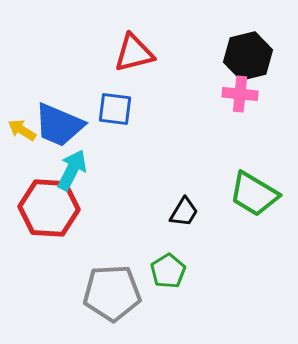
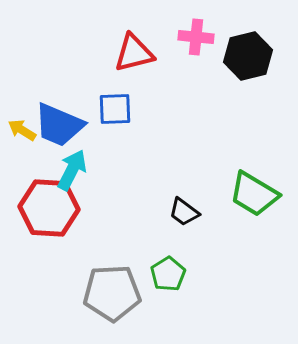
pink cross: moved 44 px left, 57 px up
blue square: rotated 9 degrees counterclockwise
black trapezoid: rotated 96 degrees clockwise
green pentagon: moved 3 px down
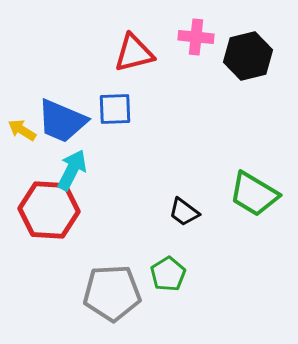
blue trapezoid: moved 3 px right, 4 px up
red hexagon: moved 2 px down
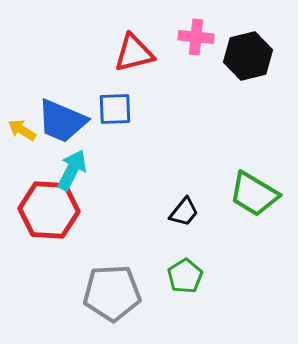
black trapezoid: rotated 88 degrees counterclockwise
green pentagon: moved 17 px right, 2 px down
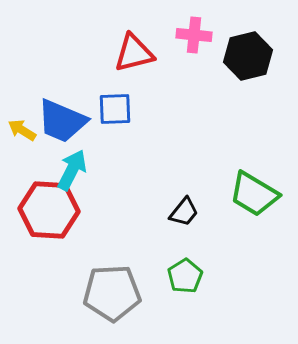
pink cross: moved 2 px left, 2 px up
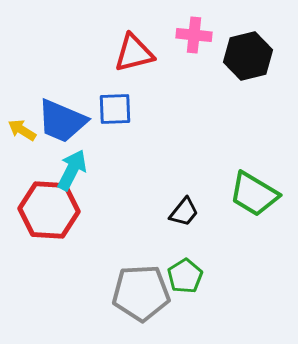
gray pentagon: moved 29 px right
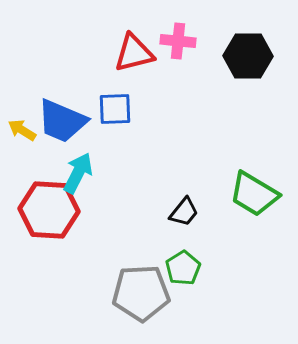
pink cross: moved 16 px left, 6 px down
black hexagon: rotated 15 degrees clockwise
cyan arrow: moved 6 px right, 3 px down
green pentagon: moved 2 px left, 8 px up
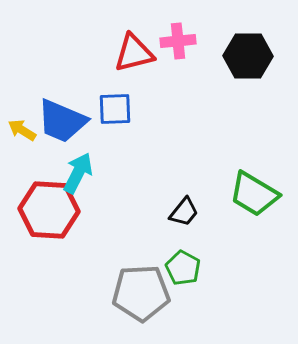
pink cross: rotated 12 degrees counterclockwise
green pentagon: rotated 12 degrees counterclockwise
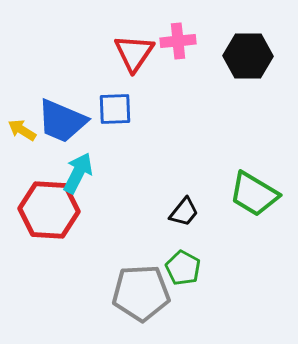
red triangle: rotated 42 degrees counterclockwise
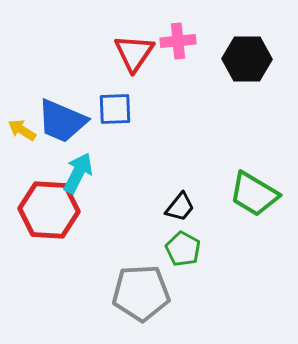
black hexagon: moved 1 px left, 3 px down
black trapezoid: moved 4 px left, 5 px up
green pentagon: moved 19 px up
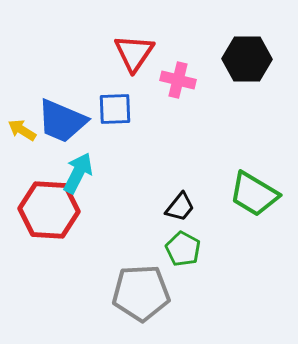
pink cross: moved 39 px down; rotated 20 degrees clockwise
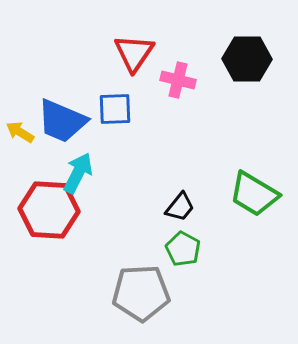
yellow arrow: moved 2 px left, 2 px down
